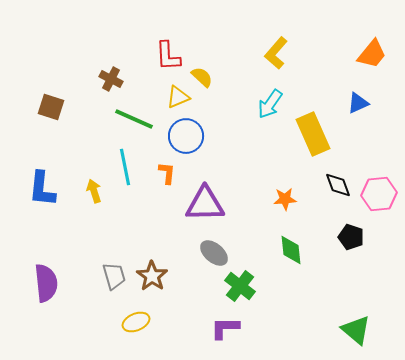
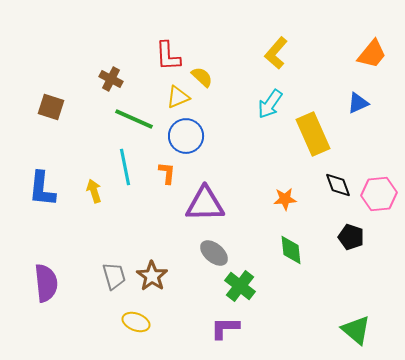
yellow ellipse: rotated 44 degrees clockwise
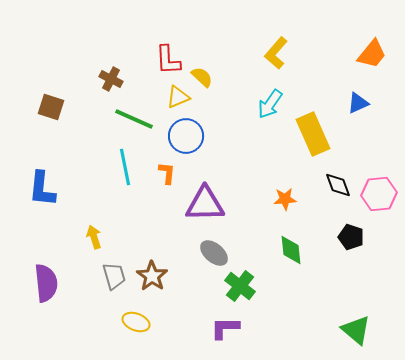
red L-shape: moved 4 px down
yellow arrow: moved 46 px down
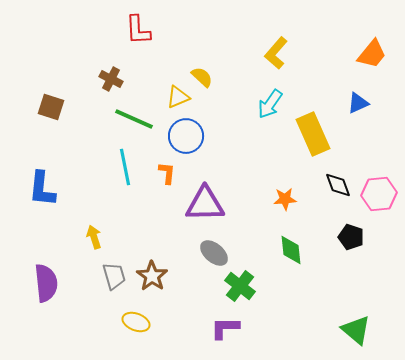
red L-shape: moved 30 px left, 30 px up
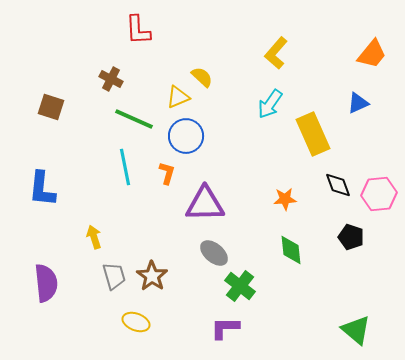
orange L-shape: rotated 10 degrees clockwise
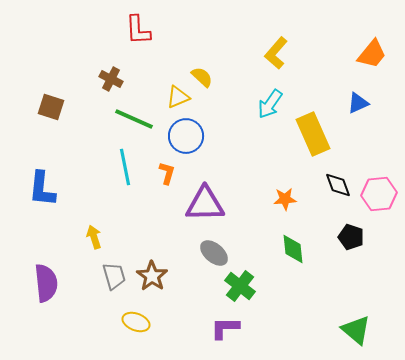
green diamond: moved 2 px right, 1 px up
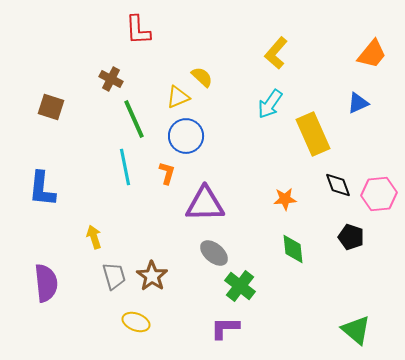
green line: rotated 42 degrees clockwise
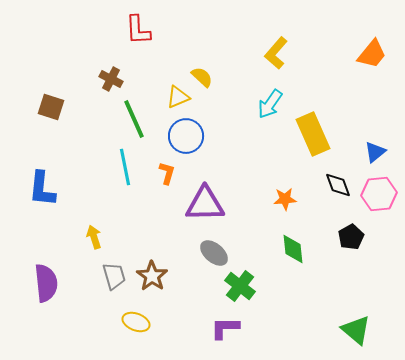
blue triangle: moved 17 px right, 49 px down; rotated 15 degrees counterclockwise
black pentagon: rotated 25 degrees clockwise
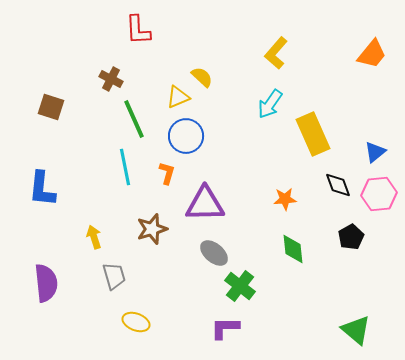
brown star: moved 47 px up; rotated 20 degrees clockwise
